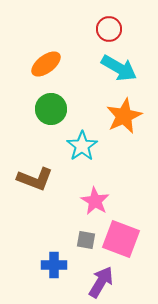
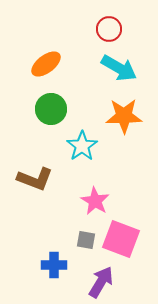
orange star: rotated 24 degrees clockwise
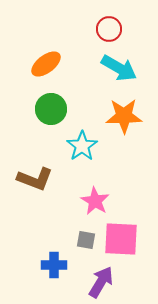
pink square: rotated 18 degrees counterclockwise
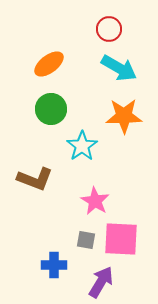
orange ellipse: moved 3 px right
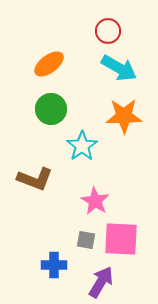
red circle: moved 1 px left, 2 px down
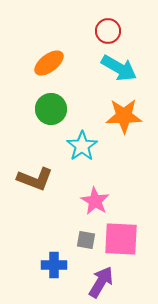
orange ellipse: moved 1 px up
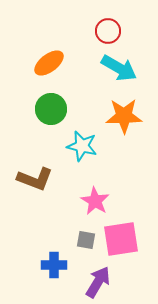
cyan star: rotated 24 degrees counterclockwise
pink square: rotated 12 degrees counterclockwise
purple arrow: moved 3 px left
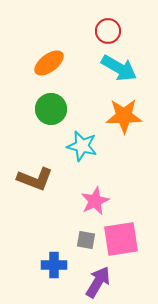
pink star: rotated 16 degrees clockwise
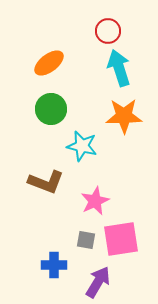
cyan arrow: rotated 138 degrees counterclockwise
brown L-shape: moved 11 px right, 3 px down
